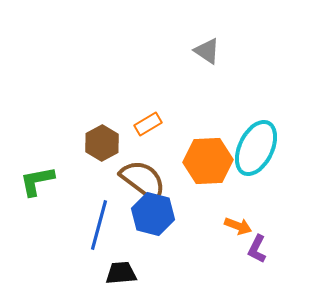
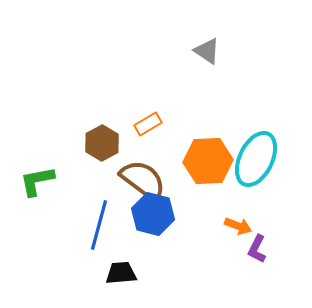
cyan ellipse: moved 11 px down
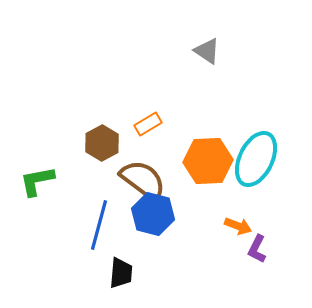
black trapezoid: rotated 100 degrees clockwise
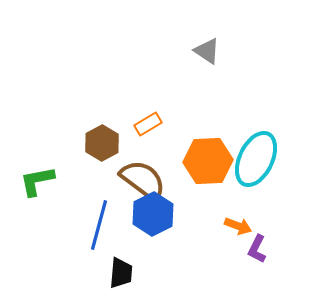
blue hexagon: rotated 18 degrees clockwise
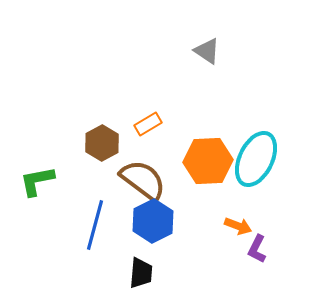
blue hexagon: moved 7 px down
blue line: moved 4 px left
black trapezoid: moved 20 px right
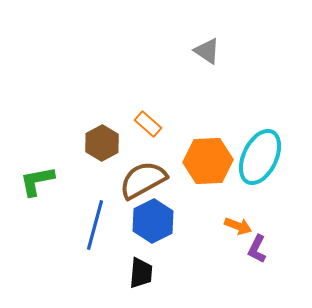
orange rectangle: rotated 72 degrees clockwise
cyan ellipse: moved 4 px right, 2 px up
brown semicircle: rotated 66 degrees counterclockwise
